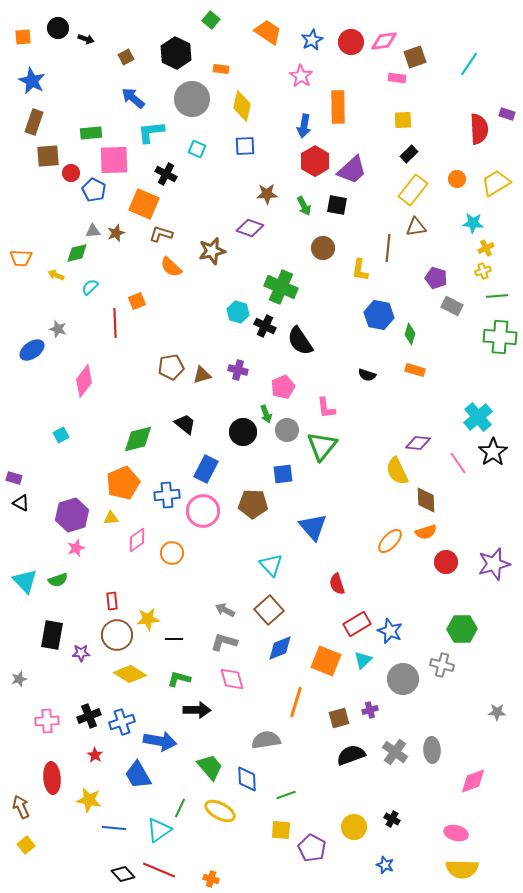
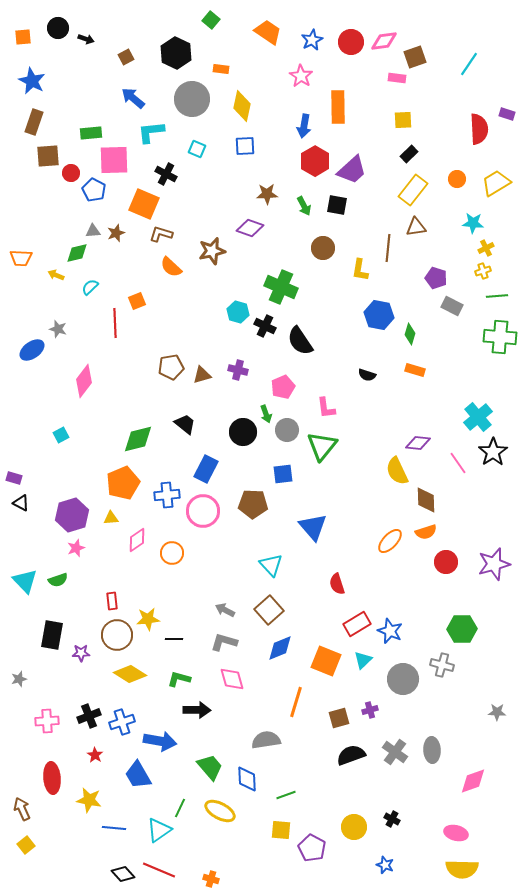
brown arrow at (21, 807): moved 1 px right, 2 px down
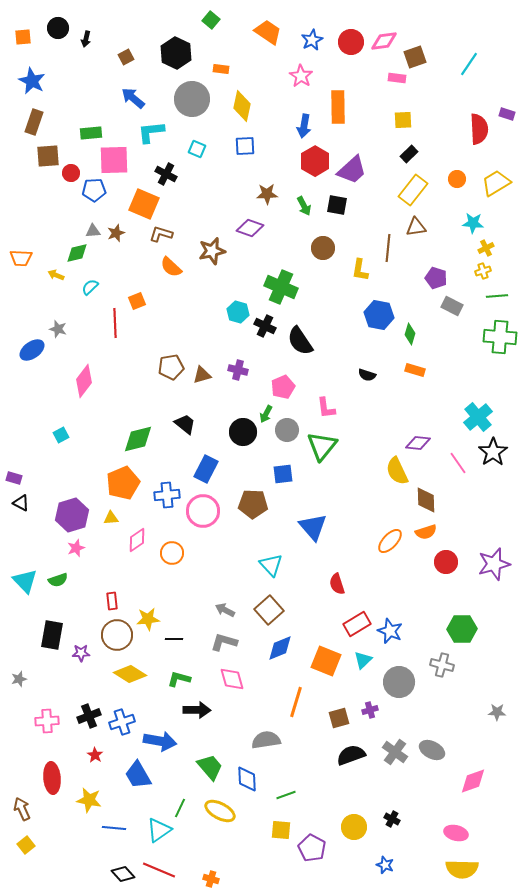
black arrow at (86, 39): rotated 84 degrees clockwise
blue pentagon at (94, 190): rotated 30 degrees counterclockwise
green arrow at (266, 414): rotated 48 degrees clockwise
gray circle at (403, 679): moved 4 px left, 3 px down
gray ellipse at (432, 750): rotated 60 degrees counterclockwise
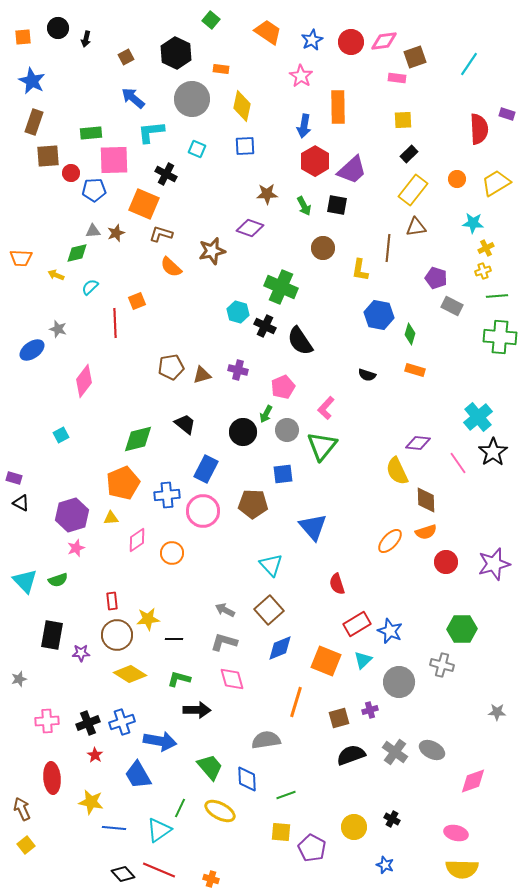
pink L-shape at (326, 408): rotated 50 degrees clockwise
black cross at (89, 716): moved 1 px left, 7 px down
yellow star at (89, 800): moved 2 px right, 2 px down
yellow square at (281, 830): moved 2 px down
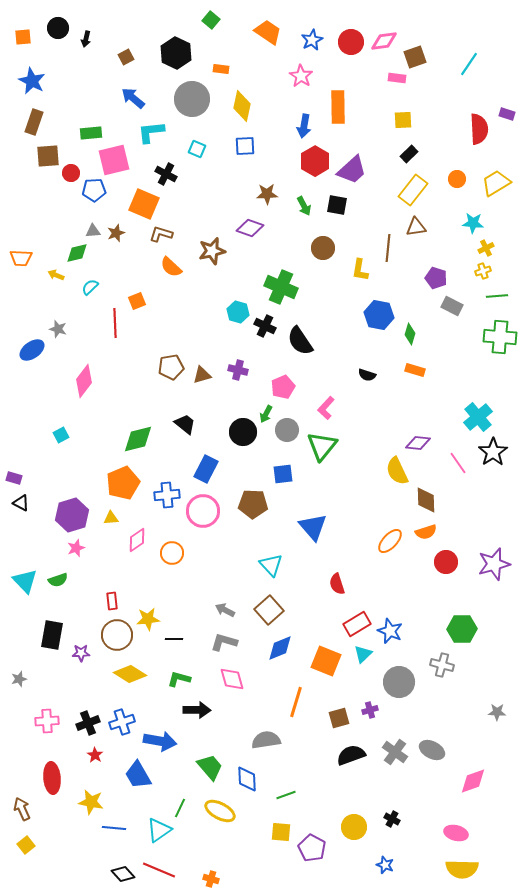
pink square at (114, 160): rotated 12 degrees counterclockwise
cyan triangle at (363, 660): moved 6 px up
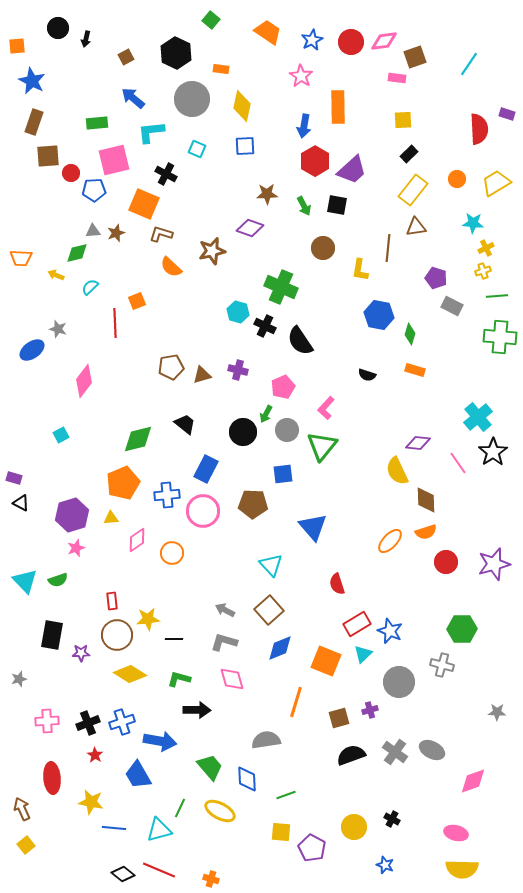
orange square at (23, 37): moved 6 px left, 9 px down
green rectangle at (91, 133): moved 6 px right, 10 px up
cyan triangle at (159, 830): rotated 20 degrees clockwise
black diamond at (123, 874): rotated 10 degrees counterclockwise
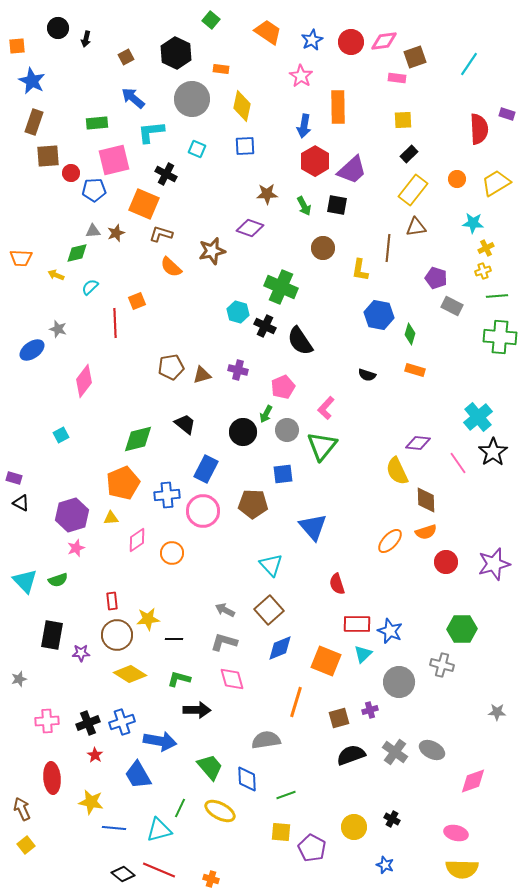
red rectangle at (357, 624): rotated 32 degrees clockwise
